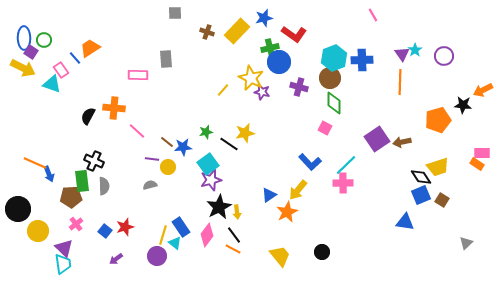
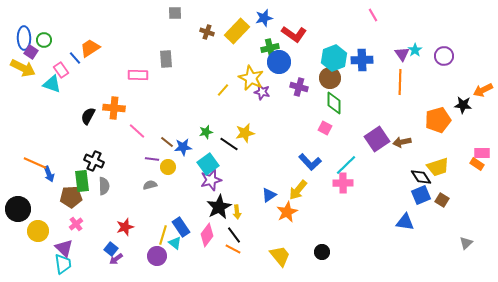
blue square at (105, 231): moved 6 px right, 18 px down
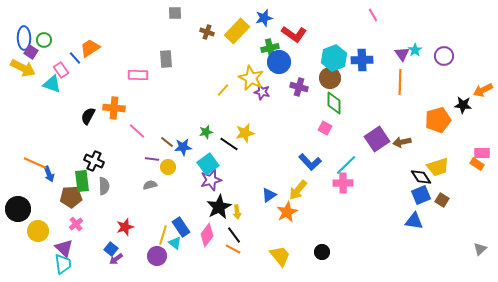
blue triangle at (405, 222): moved 9 px right, 1 px up
gray triangle at (466, 243): moved 14 px right, 6 px down
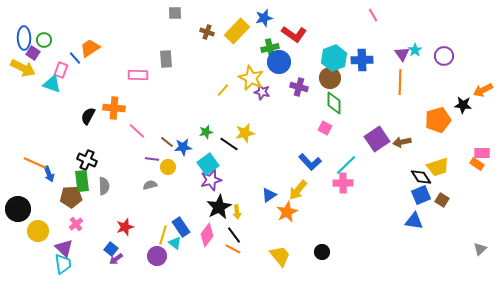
purple square at (31, 52): moved 2 px right, 1 px down
pink rectangle at (61, 70): rotated 56 degrees clockwise
black cross at (94, 161): moved 7 px left, 1 px up
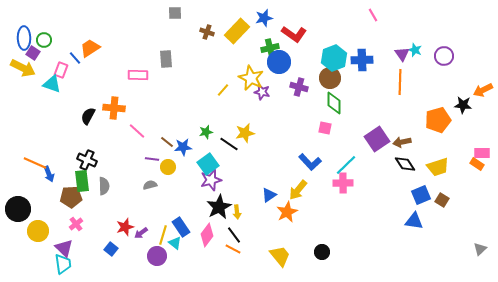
cyan star at (415, 50): rotated 16 degrees counterclockwise
pink square at (325, 128): rotated 16 degrees counterclockwise
black diamond at (421, 177): moved 16 px left, 13 px up
purple arrow at (116, 259): moved 25 px right, 26 px up
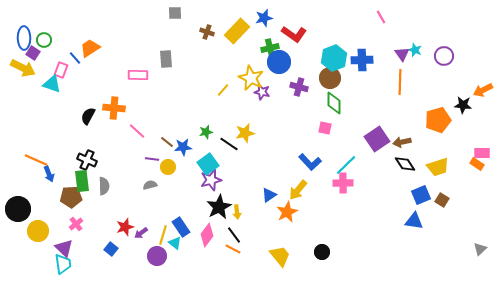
pink line at (373, 15): moved 8 px right, 2 px down
orange line at (35, 163): moved 1 px right, 3 px up
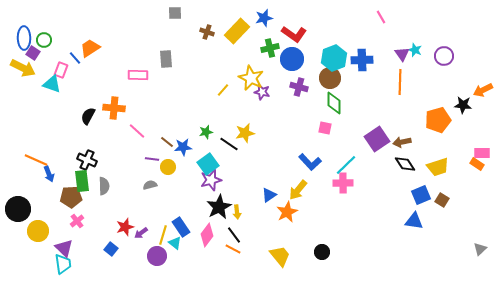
blue circle at (279, 62): moved 13 px right, 3 px up
pink cross at (76, 224): moved 1 px right, 3 px up
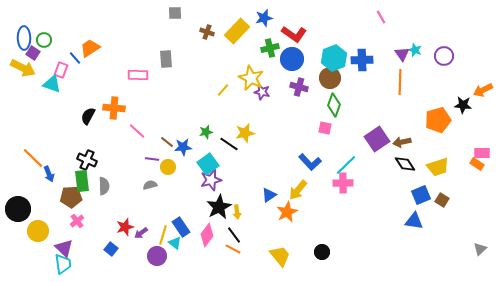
green diamond at (334, 103): moved 2 px down; rotated 20 degrees clockwise
orange line at (36, 160): moved 3 px left, 2 px up; rotated 20 degrees clockwise
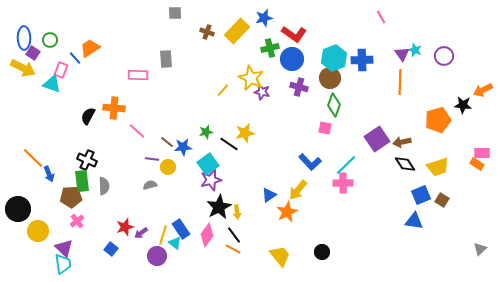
green circle at (44, 40): moved 6 px right
blue rectangle at (181, 227): moved 2 px down
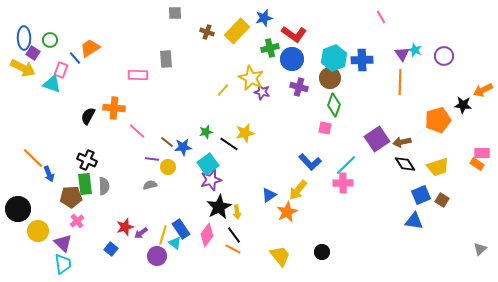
green rectangle at (82, 181): moved 3 px right, 3 px down
purple triangle at (64, 248): moved 1 px left, 5 px up
